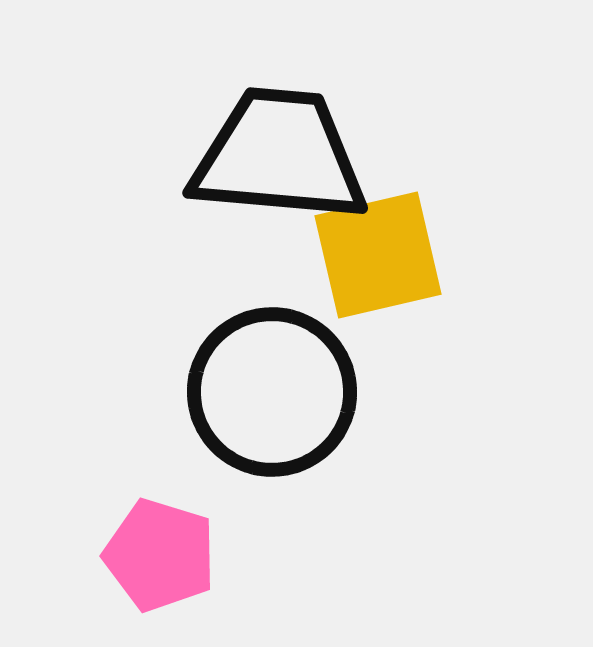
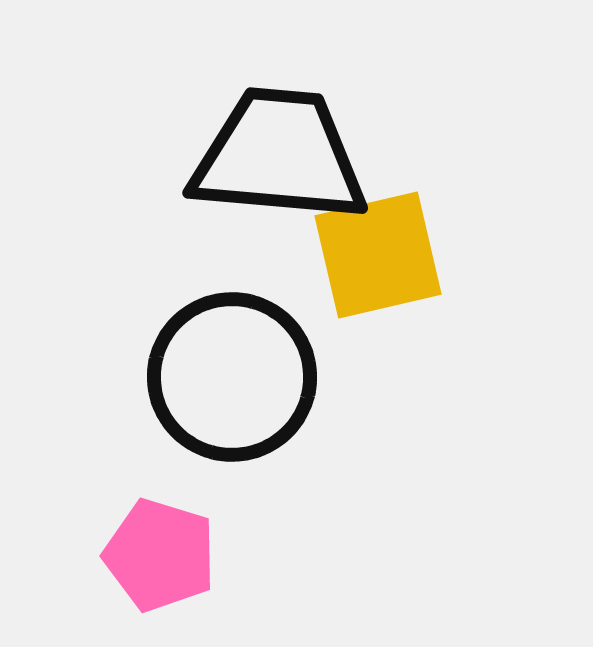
black circle: moved 40 px left, 15 px up
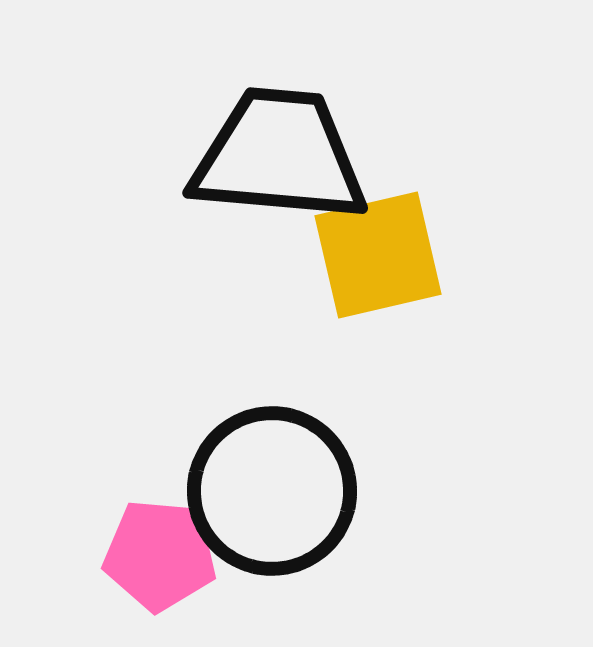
black circle: moved 40 px right, 114 px down
pink pentagon: rotated 12 degrees counterclockwise
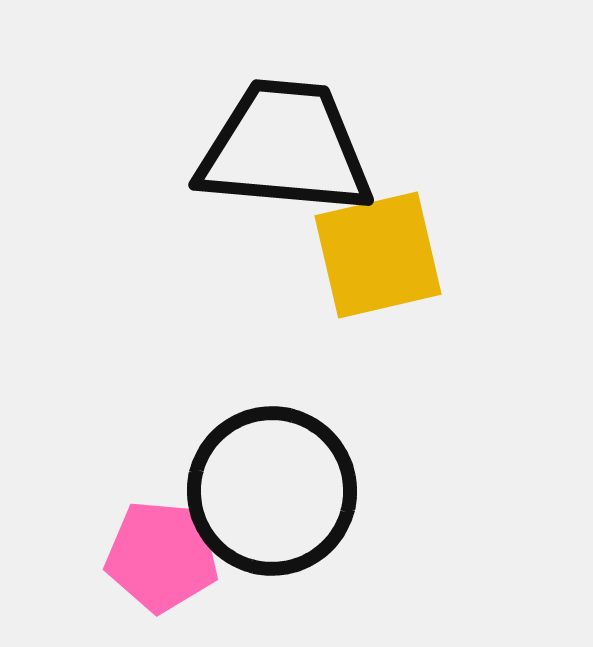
black trapezoid: moved 6 px right, 8 px up
pink pentagon: moved 2 px right, 1 px down
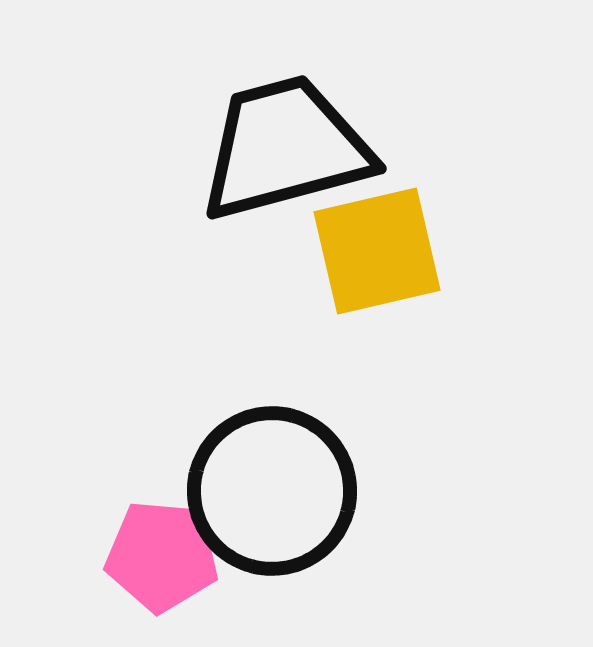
black trapezoid: rotated 20 degrees counterclockwise
yellow square: moved 1 px left, 4 px up
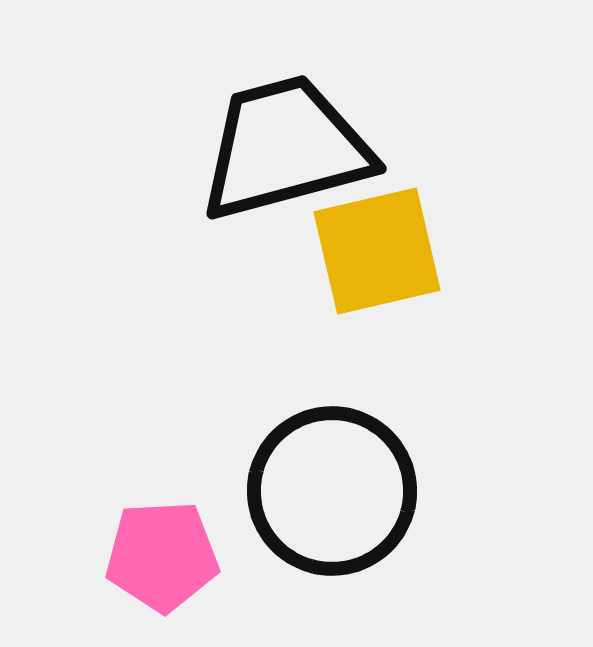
black circle: moved 60 px right
pink pentagon: rotated 8 degrees counterclockwise
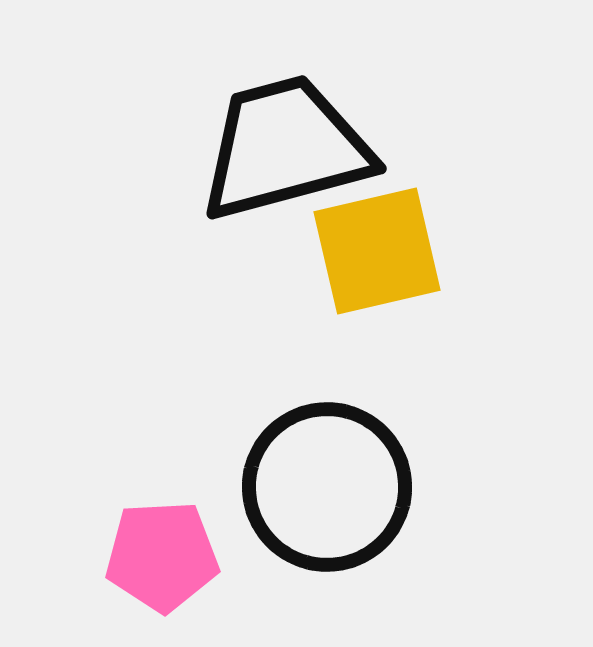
black circle: moved 5 px left, 4 px up
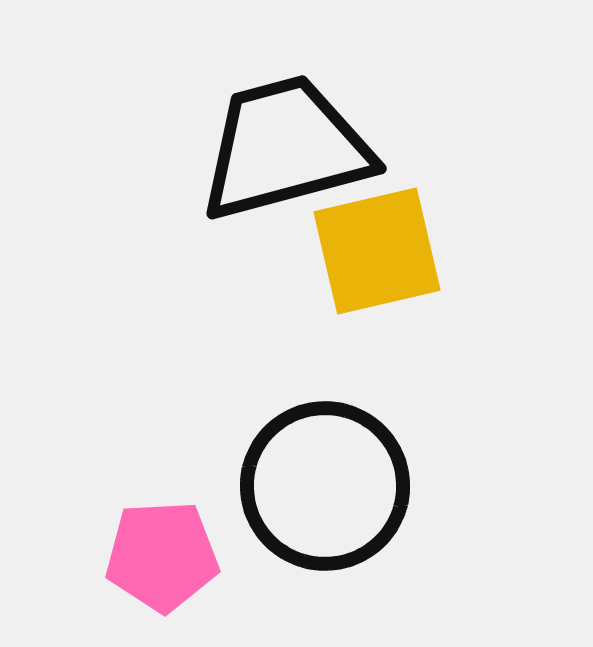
black circle: moved 2 px left, 1 px up
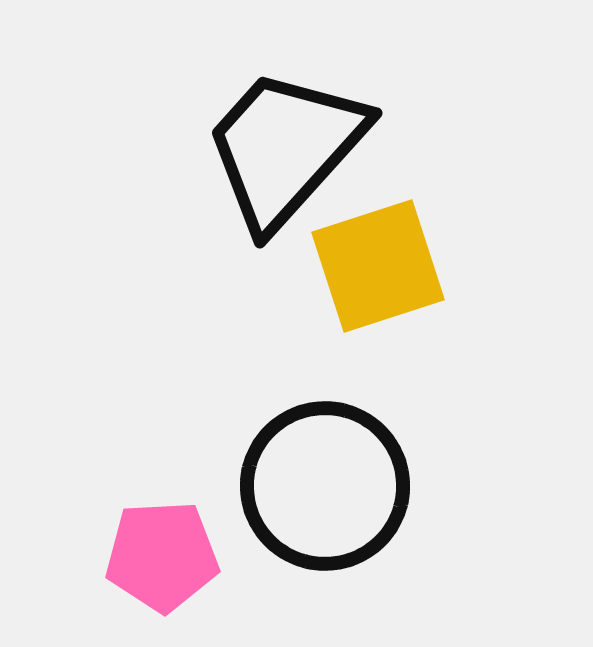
black trapezoid: rotated 33 degrees counterclockwise
yellow square: moved 1 px right, 15 px down; rotated 5 degrees counterclockwise
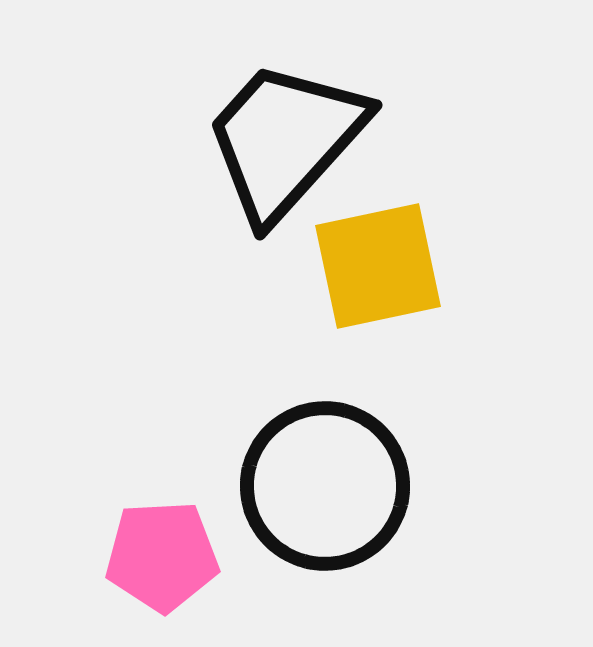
black trapezoid: moved 8 px up
yellow square: rotated 6 degrees clockwise
